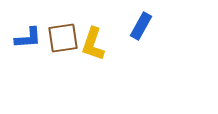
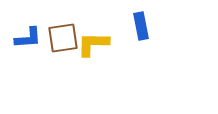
blue rectangle: rotated 40 degrees counterclockwise
yellow L-shape: rotated 72 degrees clockwise
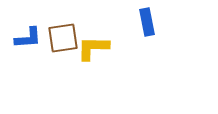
blue rectangle: moved 6 px right, 4 px up
yellow L-shape: moved 4 px down
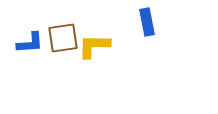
blue L-shape: moved 2 px right, 5 px down
yellow L-shape: moved 1 px right, 2 px up
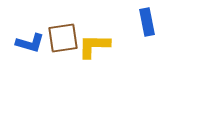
blue L-shape: rotated 20 degrees clockwise
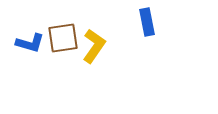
yellow L-shape: rotated 124 degrees clockwise
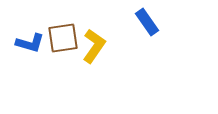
blue rectangle: rotated 24 degrees counterclockwise
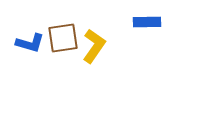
blue rectangle: rotated 56 degrees counterclockwise
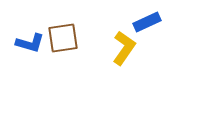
blue rectangle: rotated 24 degrees counterclockwise
yellow L-shape: moved 30 px right, 2 px down
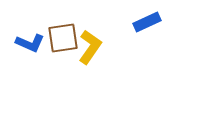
blue L-shape: rotated 8 degrees clockwise
yellow L-shape: moved 34 px left, 1 px up
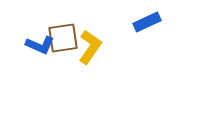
blue L-shape: moved 10 px right, 2 px down
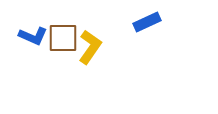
brown square: rotated 8 degrees clockwise
blue L-shape: moved 7 px left, 9 px up
